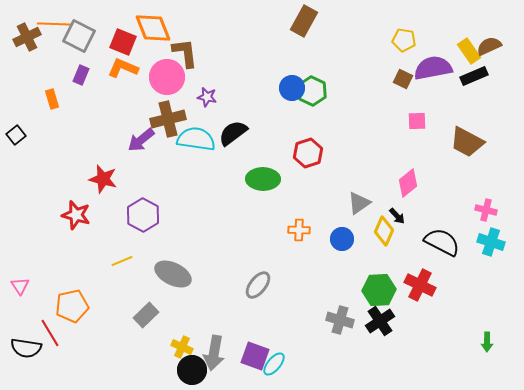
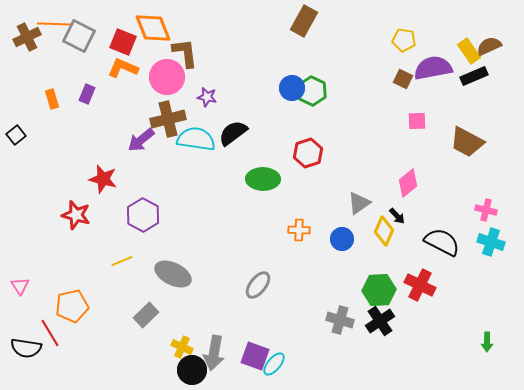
purple rectangle at (81, 75): moved 6 px right, 19 px down
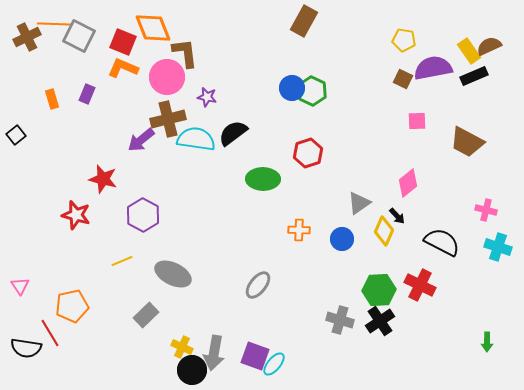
cyan cross at (491, 242): moved 7 px right, 5 px down
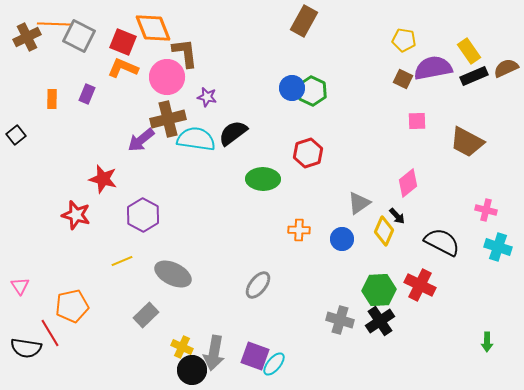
brown semicircle at (489, 46): moved 17 px right, 22 px down
orange rectangle at (52, 99): rotated 18 degrees clockwise
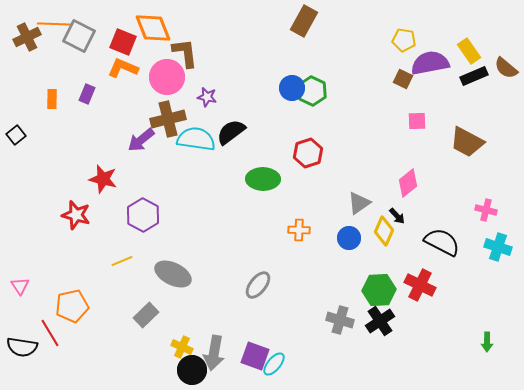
purple semicircle at (433, 68): moved 3 px left, 5 px up
brown semicircle at (506, 68): rotated 115 degrees counterclockwise
black semicircle at (233, 133): moved 2 px left, 1 px up
blue circle at (342, 239): moved 7 px right, 1 px up
black semicircle at (26, 348): moved 4 px left, 1 px up
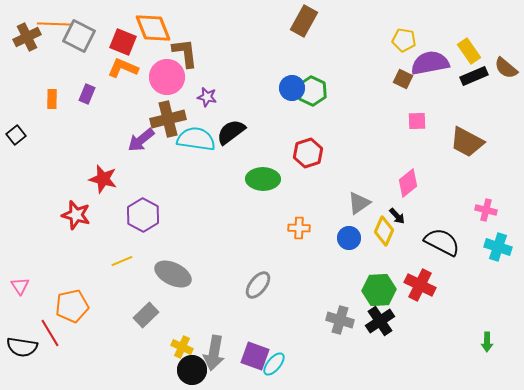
orange cross at (299, 230): moved 2 px up
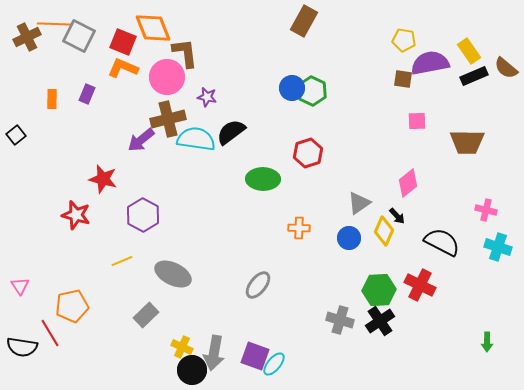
brown square at (403, 79): rotated 18 degrees counterclockwise
brown trapezoid at (467, 142): rotated 27 degrees counterclockwise
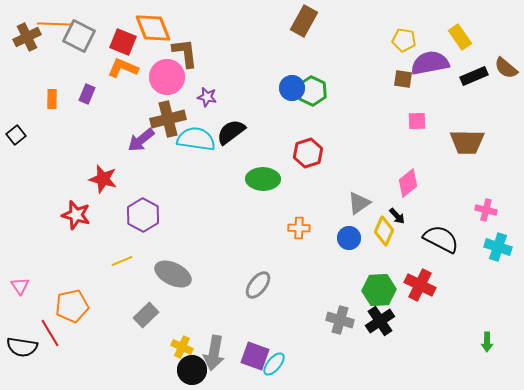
yellow rectangle at (469, 51): moved 9 px left, 14 px up
black semicircle at (442, 242): moved 1 px left, 3 px up
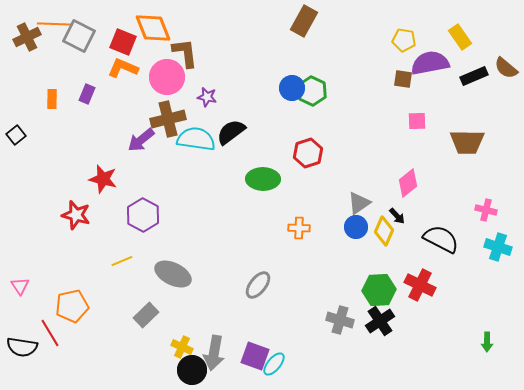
blue circle at (349, 238): moved 7 px right, 11 px up
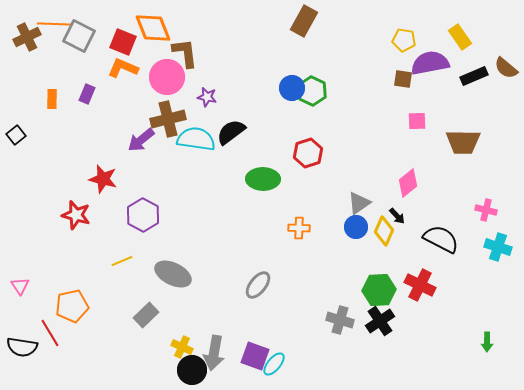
brown trapezoid at (467, 142): moved 4 px left
